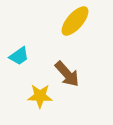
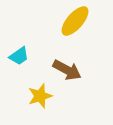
brown arrow: moved 4 px up; rotated 20 degrees counterclockwise
yellow star: rotated 20 degrees counterclockwise
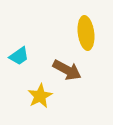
yellow ellipse: moved 11 px right, 12 px down; rotated 48 degrees counterclockwise
yellow star: rotated 10 degrees counterclockwise
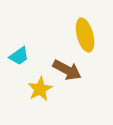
yellow ellipse: moved 1 px left, 2 px down; rotated 8 degrees counterclockwise
yellow star: moved 7 px up
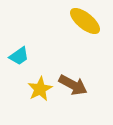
yellow ellipse: moved 14 px up; rotated 36 degrees counterclockwise
brown arrow: moved 6 px right, 15 px down
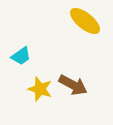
cyan trapezoid: moved 2 px right
yellow star: rotated 25 degrees counterclockwise
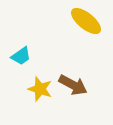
yellow ellipse: moved 1 px right
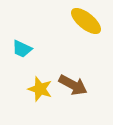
cyan trapezoid: moved 1 px right, 7 px up; rotated 60 degrees clockwise
